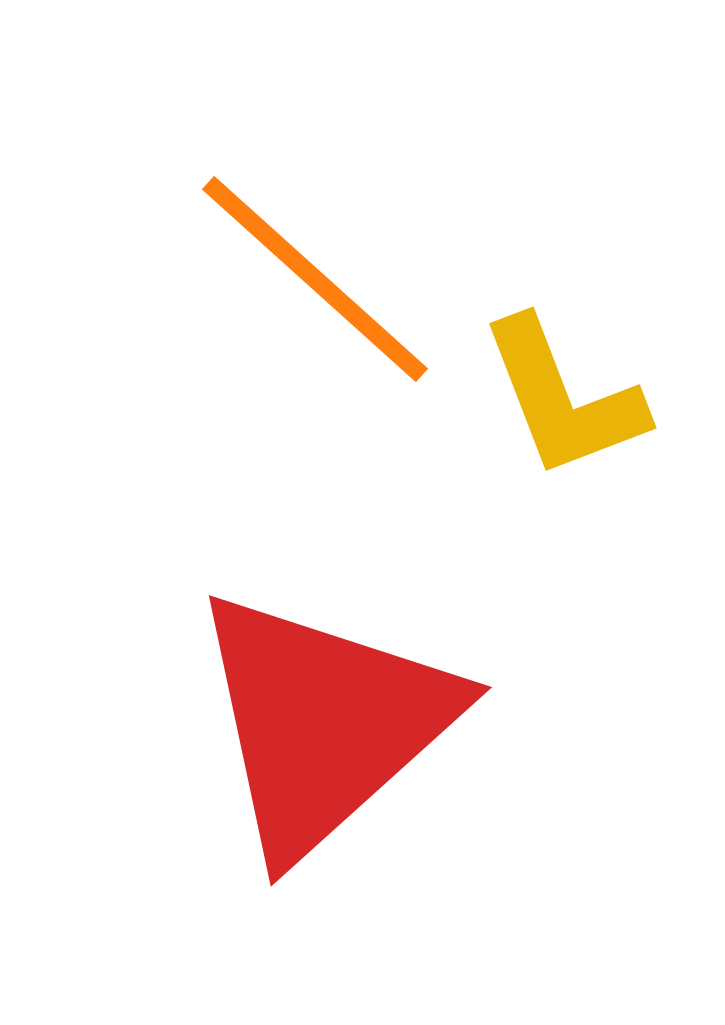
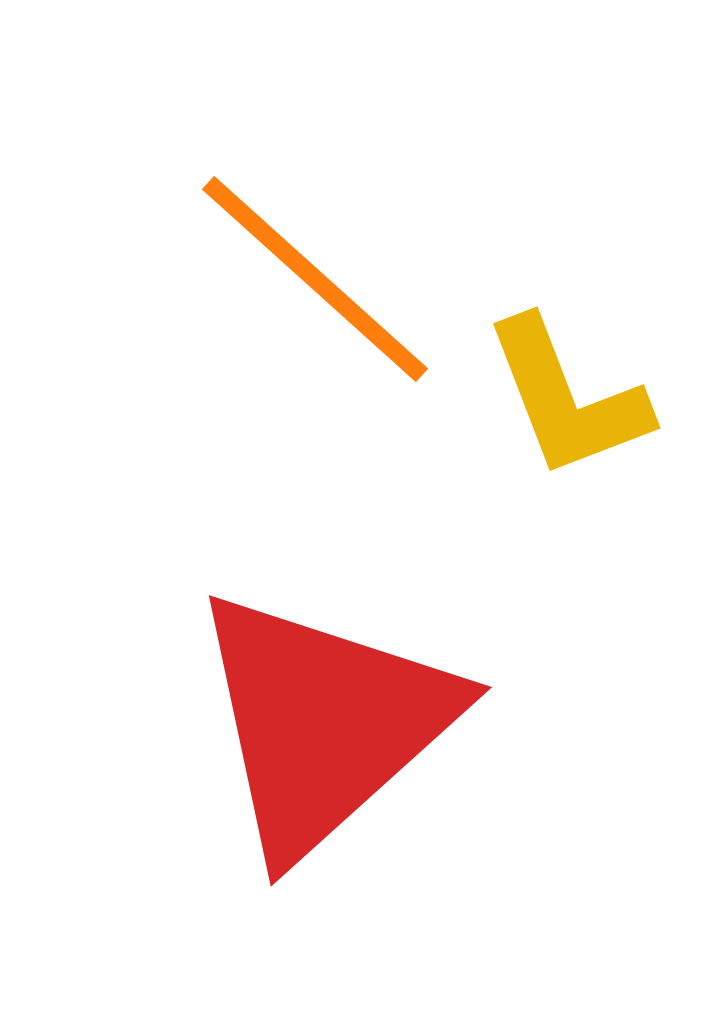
yellow L-shape: moved 4 px right
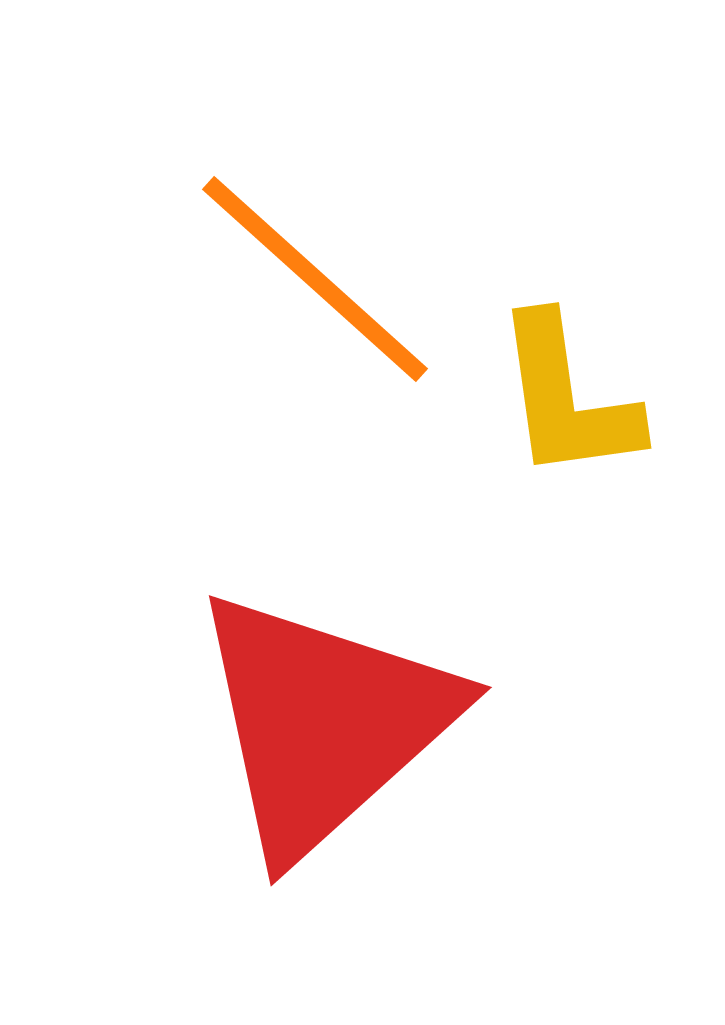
yellow L-shape: rotated 13 degrees clockwise
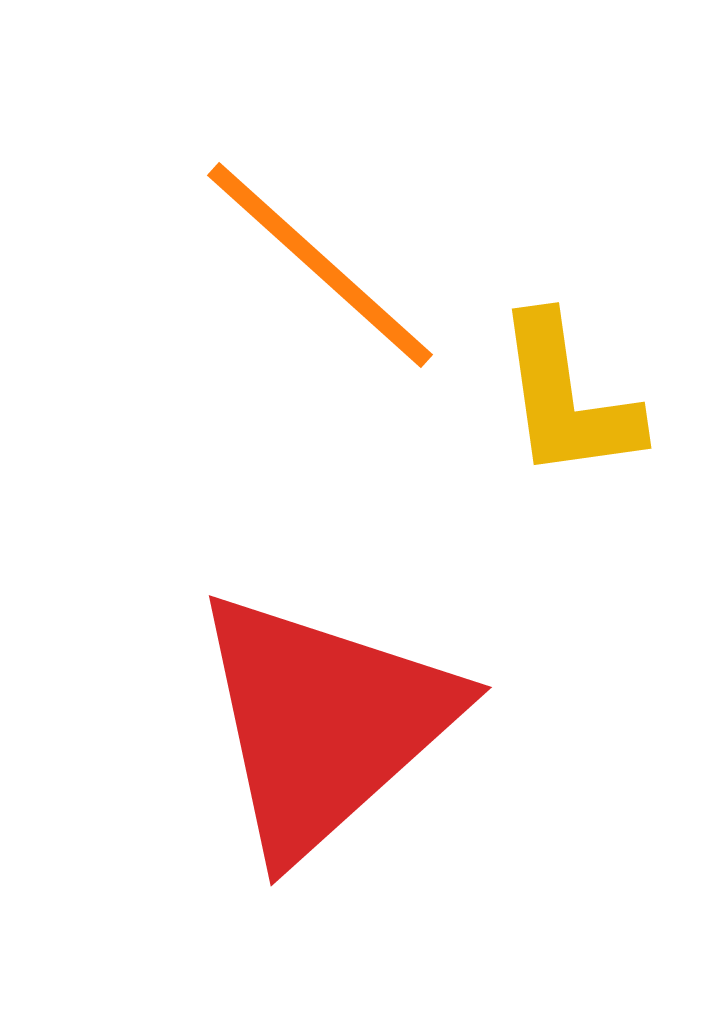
orange line: moved 5 px right, 14 px up
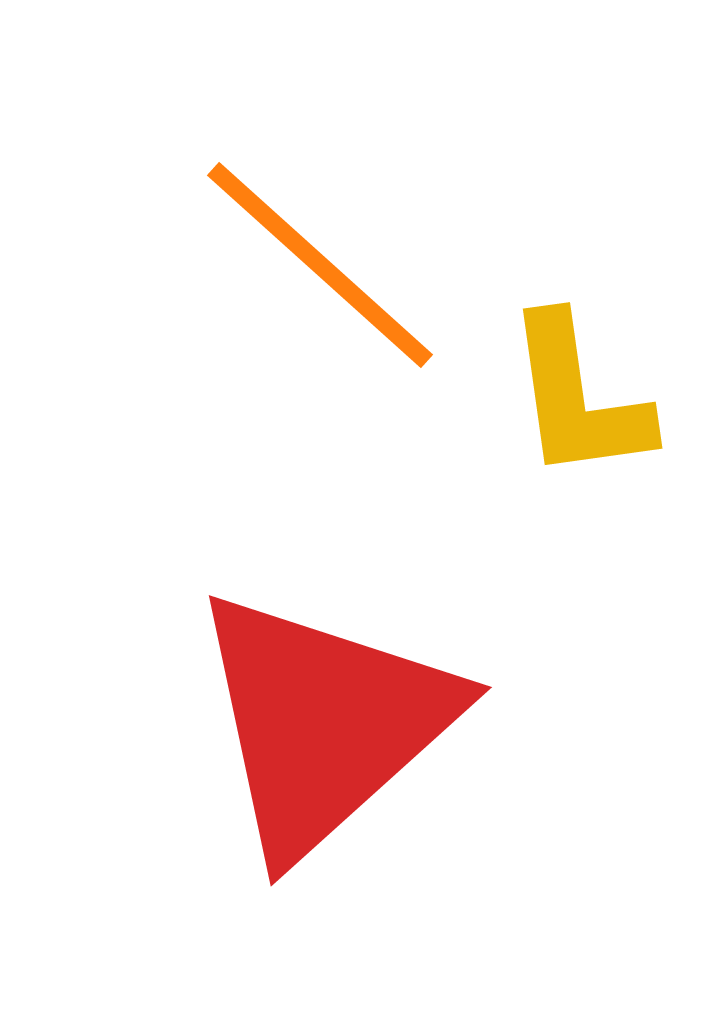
yellow L-shape: moved 11 px right
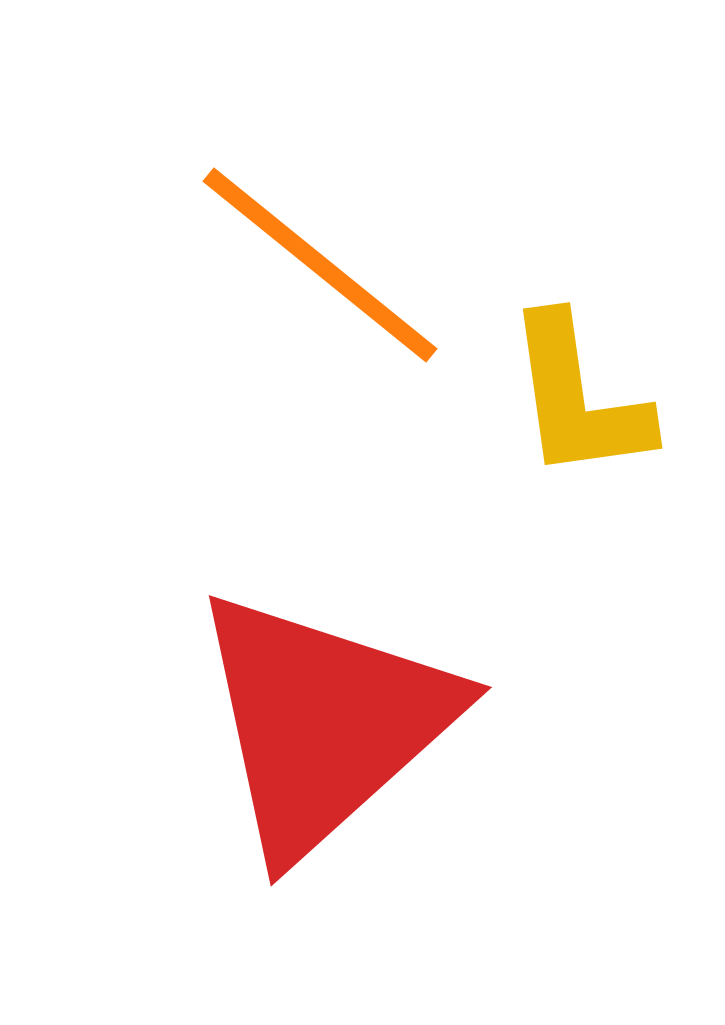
orange line: rotated 3 degrees counterclockwise
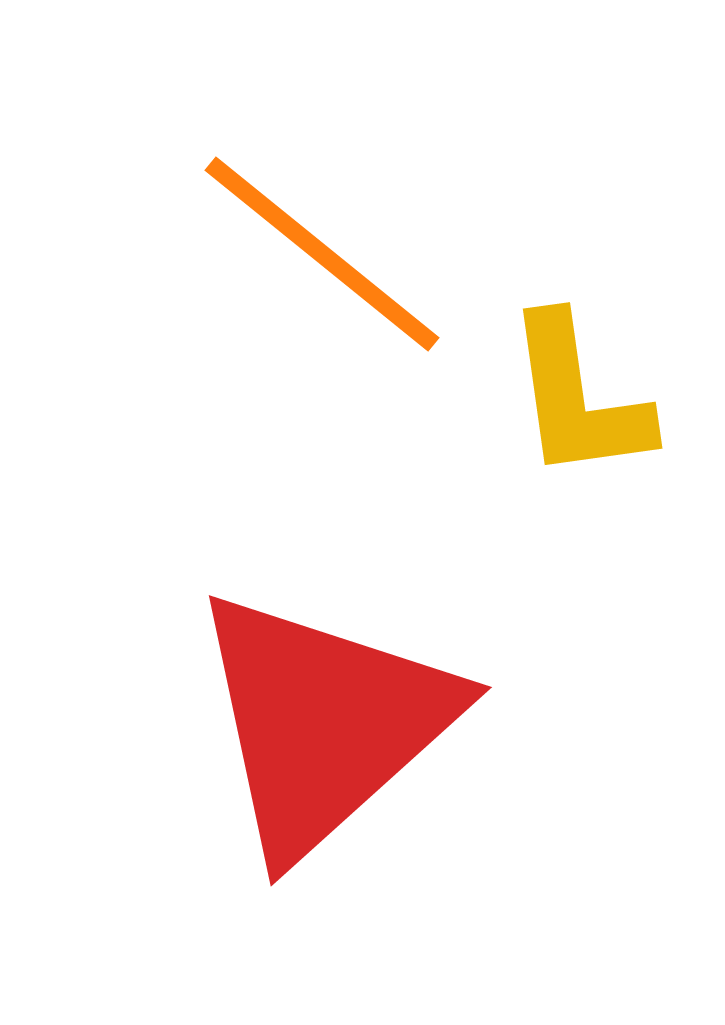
orange line: moved 2 px right, 11 px up
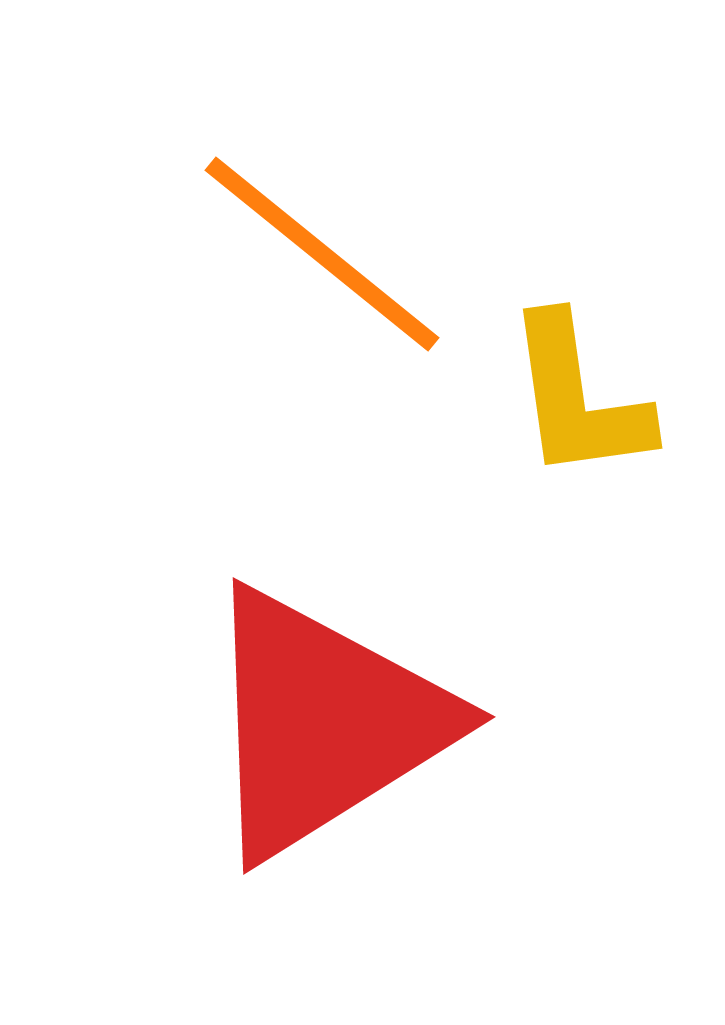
red triangle: rotated 10 degrees clockwise
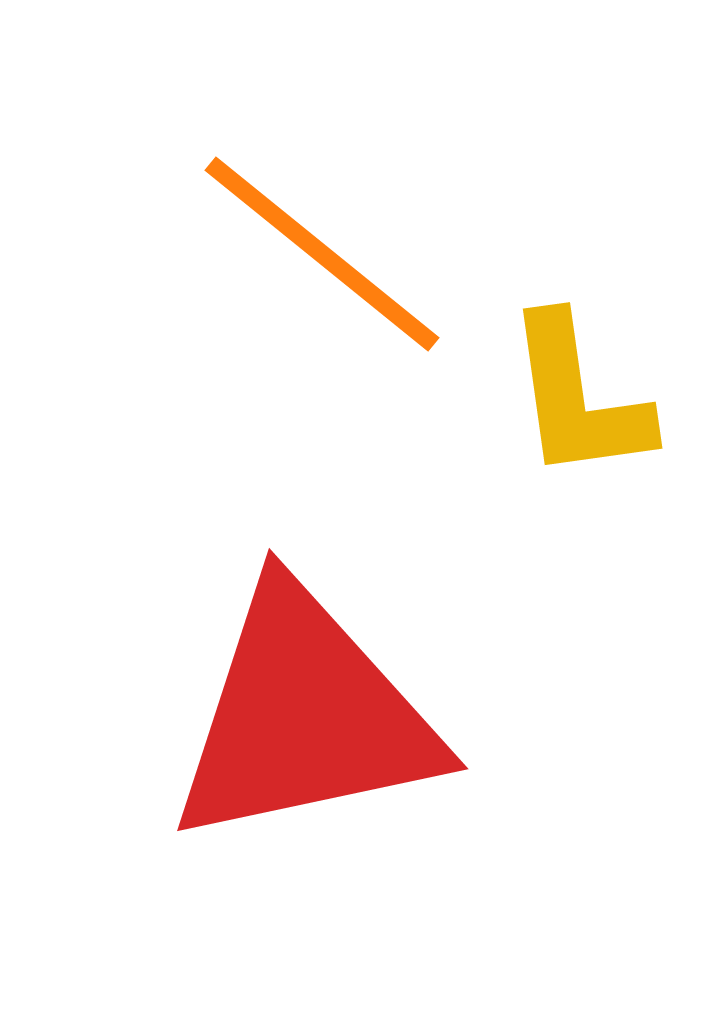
red triangle: moved 19 px left, 7 px up; rotated 20 degrees clockwise
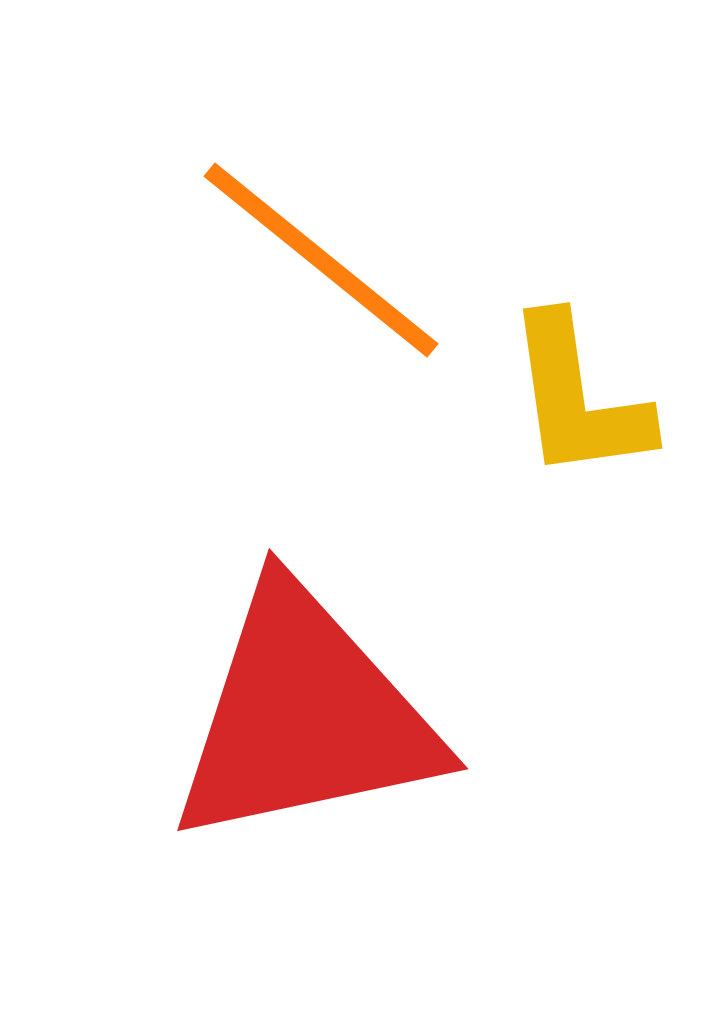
orange line: moved 1 px left, 6 px down
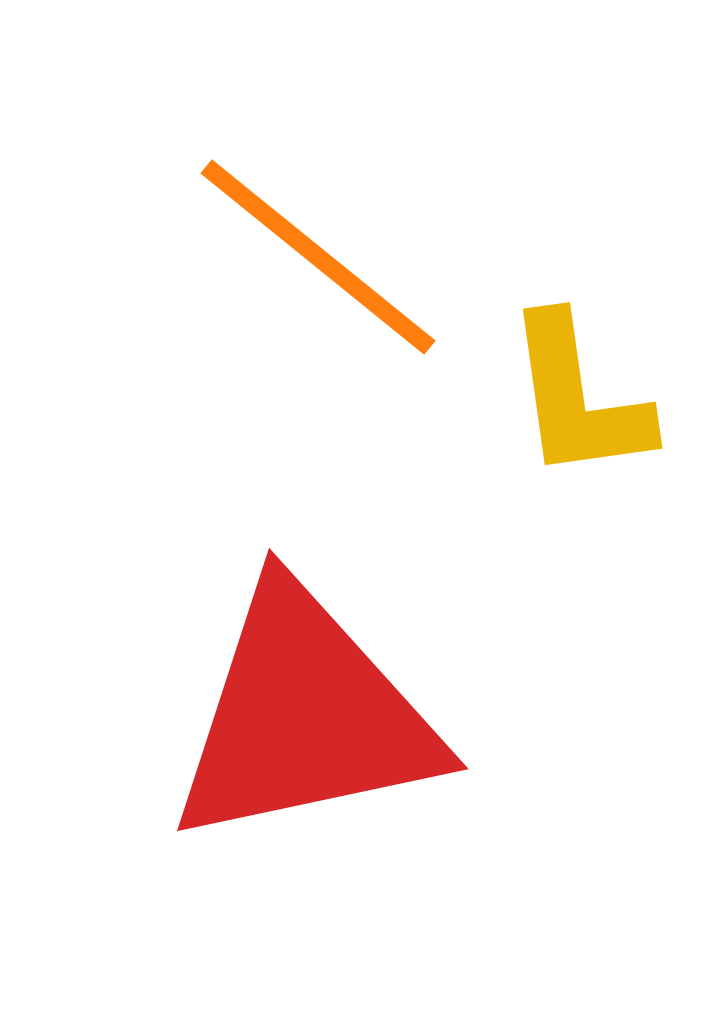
orange line: moved 3 px left, 3 px up
